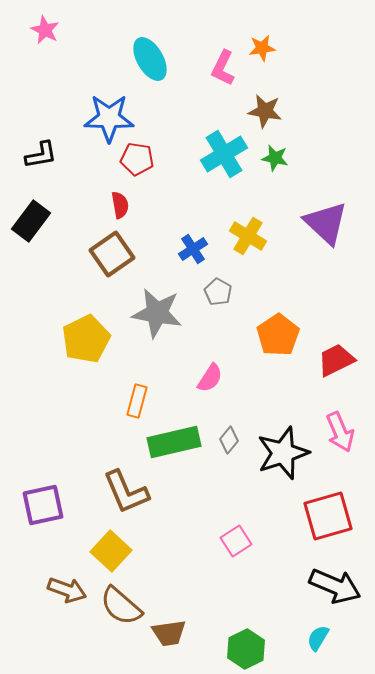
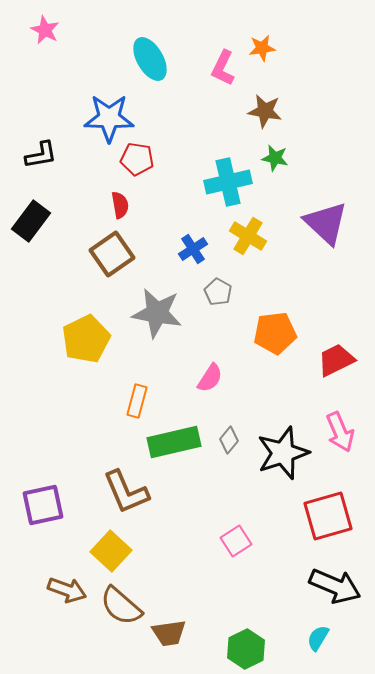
cyan cross: moved 4 px right, 28 px down; rotated 18 degrees clockwise
orange pentagon: moved 3 px left, 2 px up; rotated 27 degrees clockwise
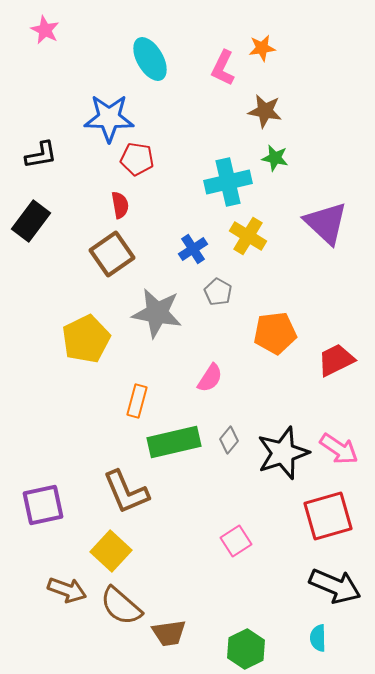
pink arrow: moved 1 px left, 17 px down; rotated 33 degrees counterclockwise
cyan semicircle: rotated 32 degrees counterclockwise
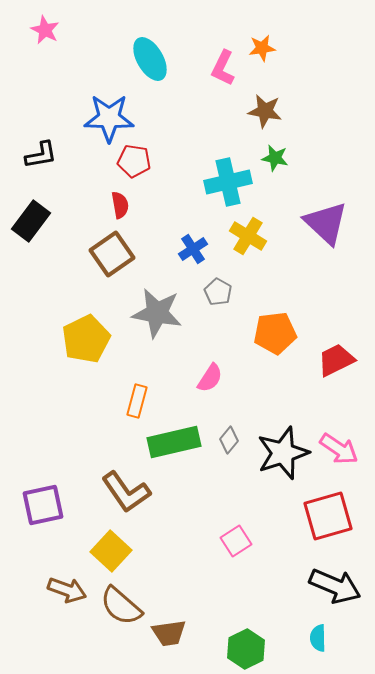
red pentagon: moved 3 px left, 2 px down
brown L-shape: rotated 12 degrees counterclockwise
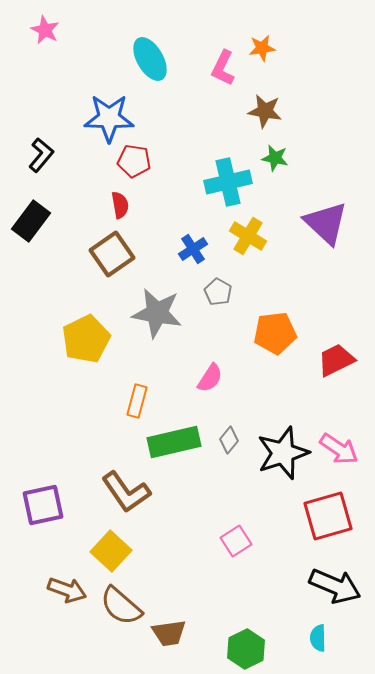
black L-shape: rotated 40 degrees counterclockwise
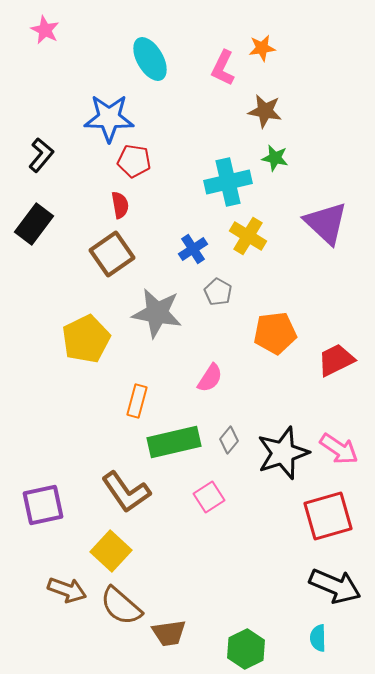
black rectangle: moved 3 px right, 3 px down
pink square: moved 27 px left, 44 px up
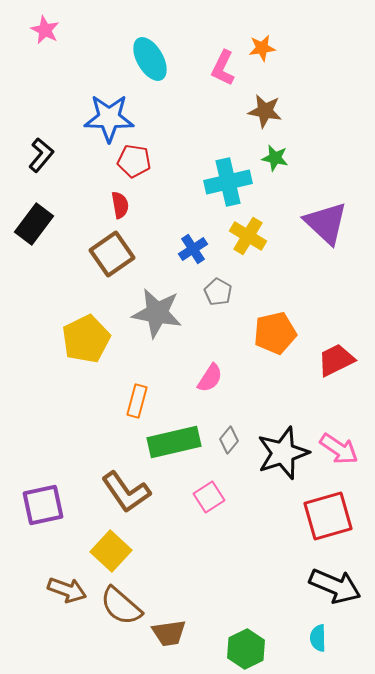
orange pentagon: rotated 6 degrees counterclockwise
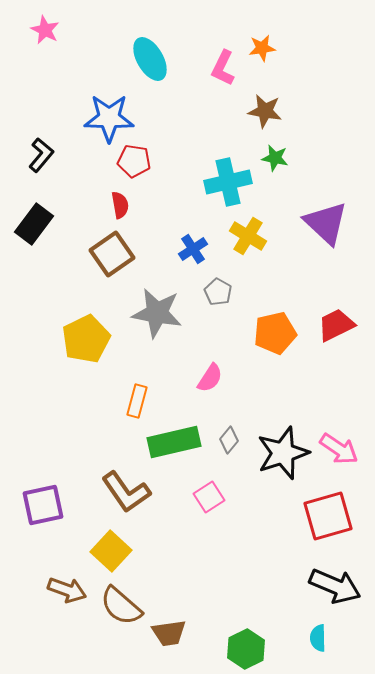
red trapezoid: moved 35 px up
